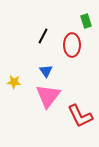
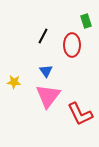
red L-shape: moved 2 px up
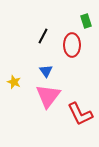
yellow star: rotated 16 degrees clockwise
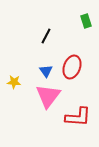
black line: moved 3 px right
red ellipse: moved 22 px down; rotated 20 degrees clockwise
yellow star: rotated 16 degrees counterclockwise
red L-shape: moved 2 px left, 3 px down; rotated 60 degrees counterclockwise
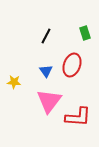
green rectangle: moved 1 px left, 12 px down
red ellipse: moved 2 px up
pink triangle: moved 1 px right, 5 px down
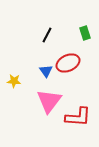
black line: moved 1 px right, 1 px up
red ellipse: moved 4 px left, 2 px up; rotated 45 degrees clockwise
yellow star: moved 1 px up
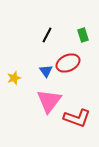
green rectangle: moved 2 px left, 2 px down
yellow star: moved 3 px up; rotated 24 degrees counterclockwise
red L-shape: moved 1 px left, 1 px down; rotated 16 degrees clockwise
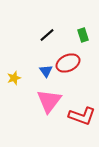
black line: rotated 21 degrees clockwise
red L-shape: moved 5 px right, 2 px up
